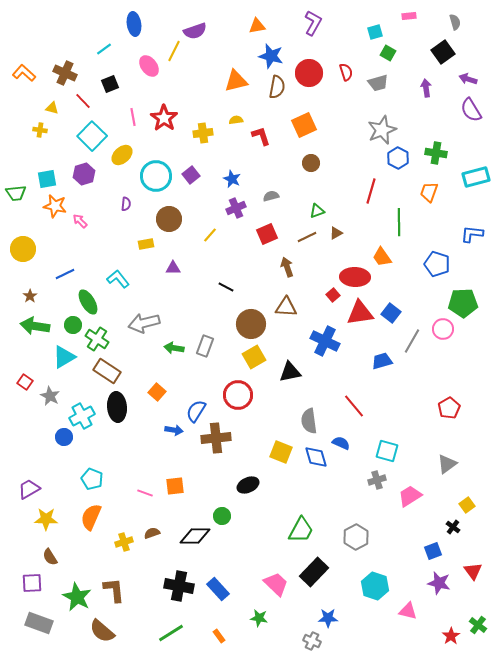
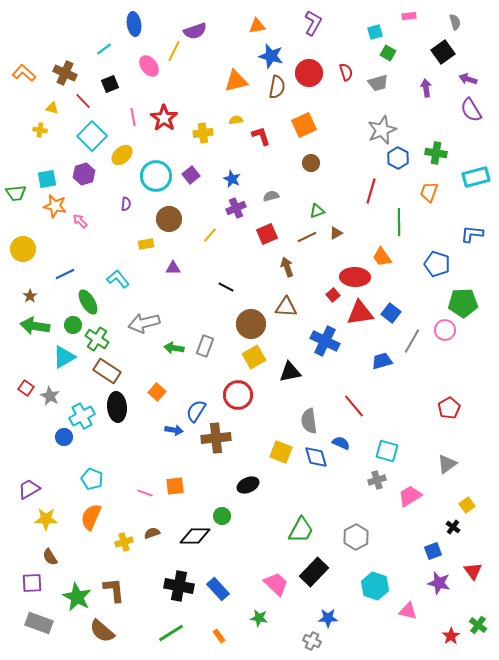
pink circle at (443, 329): moved 2 px right, 1 px down
red square at (25, 382): moved 1 px right, 6 px down
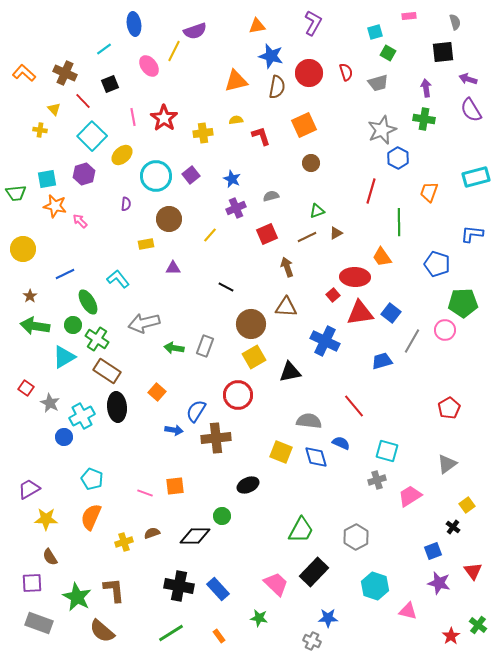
black square at (443, 52): rotated 30 degrees clockwise
yellow triangle at (52, 108): moved 2 px right, 1 px down; rotated 32 degrees clockwise
green cross at (436, 153): moved 12 px left, 34 px up
gray star at (50, 396): moved 7 px down
gray semicircle at (309, 421): rotated 105 degrees clockwise
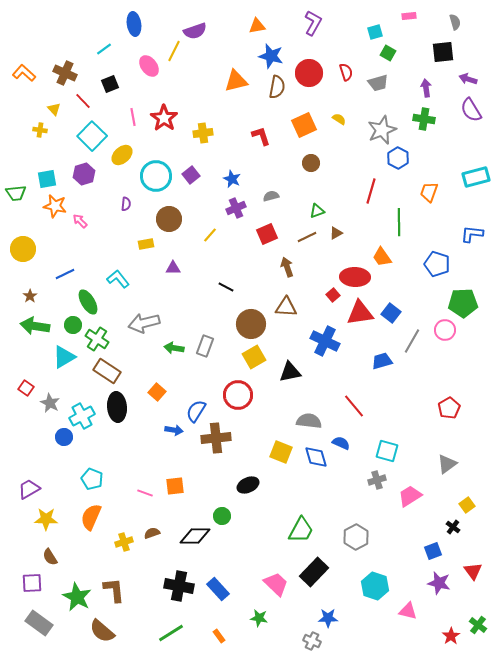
yellow semicircle at (236, 120): moved 103 px right, 1 px up; rotated 40 degrees clockwise
gray rectangle at (39, 623): rotated 16 degrees clockwise
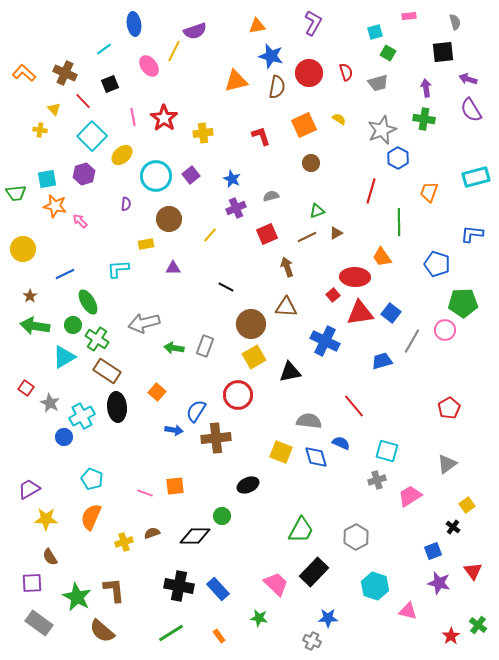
cyan L-shape at (118, 279): moved 10 px up; rotated 55 degrees counterclockwise
